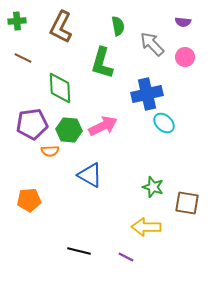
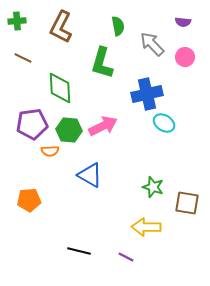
cyan ellipse: rotated 10 degrees counterclockwise
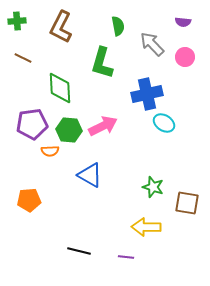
purple line: rotated 21 degrees counterclockwise
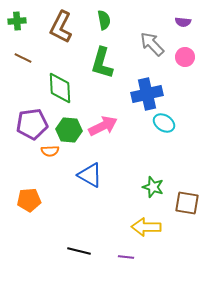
green semicircle: moved 14 px left, 6 px up
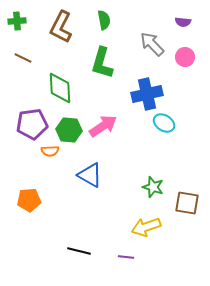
pink arrow: rotated 8 degrees counterclockwise
yellow arrow: rotated 20 degrees counterclockwise
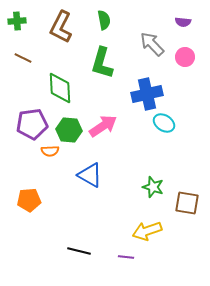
yellow arrow: moved 1 px right, 4 px down
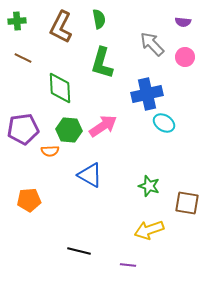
green semicircle: moved 5 px left, 1 px up
purple pentagon: moved 9 px left, 5 px down
green star: moved 4 px left, 1 px up
yellow arrow: moved 2 px right, 1 px up
purple line: moved 2 px right, 8 px down
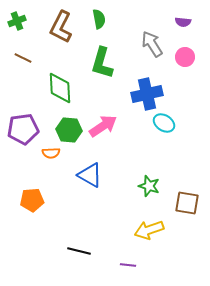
green cross: rotated 18 degrees counterclockwise
gray arrow: rotated 12 degrees clockwise
orange semicircle: moved 1 px right, 2 px down
orange pentagon: moved 3 px right
